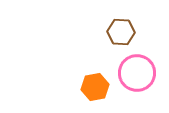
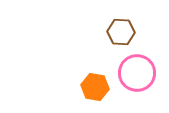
orange hexagon: rotated 20 degrees clockwise
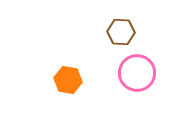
orange hexagon: moved 27 px left, 7 px up
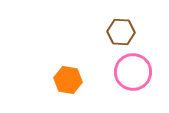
pink circle: moved 4 px left, 1 px up
